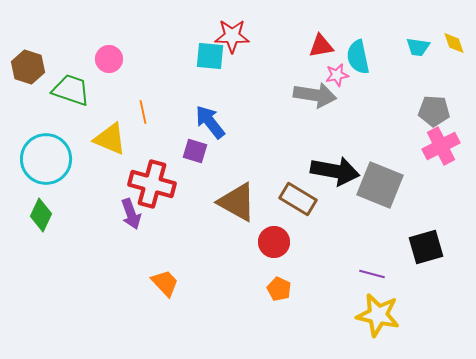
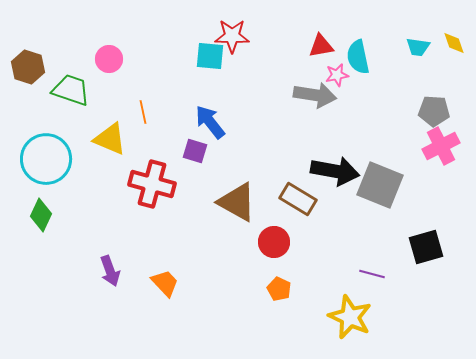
purple arrow: moved 21 px left, 57 px down
yellow star: moved 28 px left, 2 px down; rotated 12 degrees clockwise
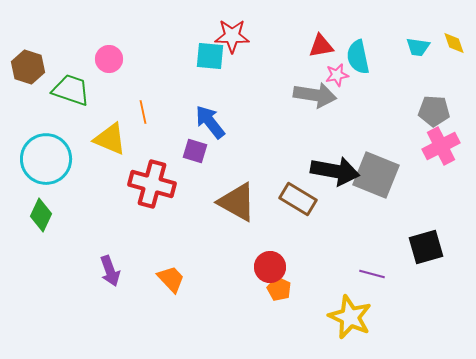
gray square: moved 4 px left, 10 px up
red circle: moved 4 px left, 25 px down
orange trapezoid: moved 6 px right, 4 px up
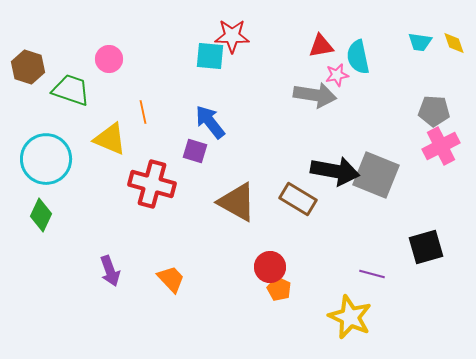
cyan trapezoid: moved 2 px right, 5 px up
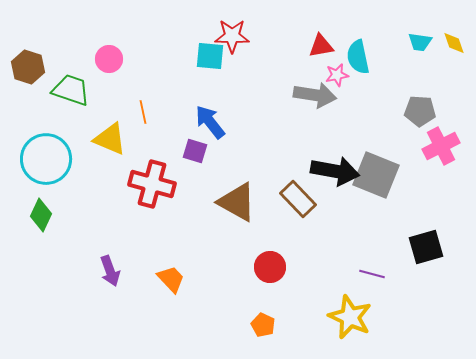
gray pentagon: moved 14 px left
brown rectangle: rotated 15 degrees clockwise
orange pentagon: moved 16 px left, 36 px down
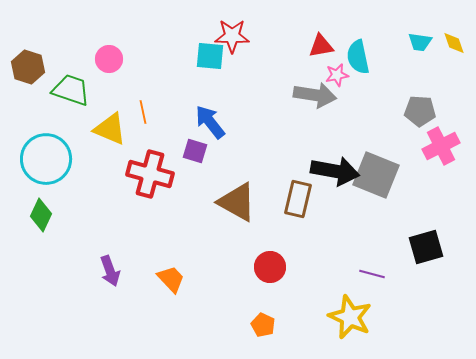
yellow triangle: moved 10 px up
red cross: moved 2 px left, 10 px up
brown rectangle: rotated 57 degrees clockwise
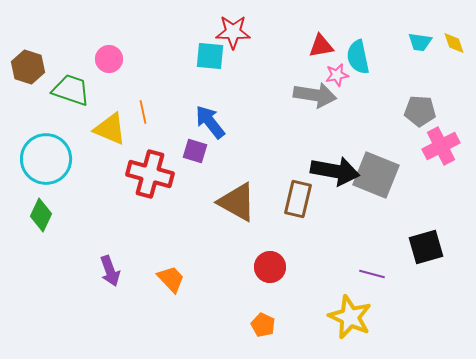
red star: moved 1 px right, 4 px up
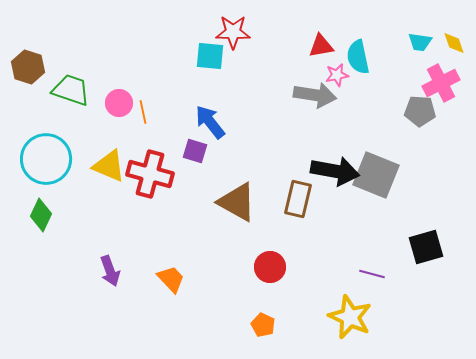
pink circle: moved 10 px right, 44 px down
yellow triangle: moved 1 px left, 37 px down
pink cross: moved 63 px up
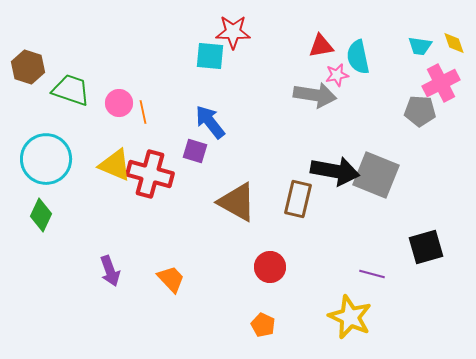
cyan trapezoid: moved 4 px down
yellow triangle: moved 6 px right, 1 px up
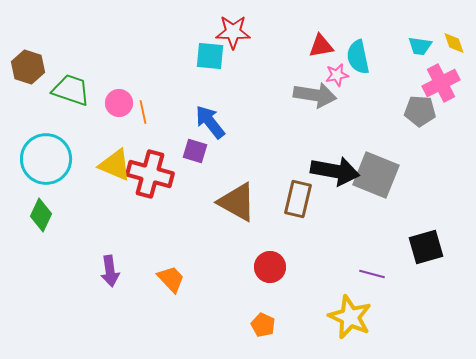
purple arrow: rotated 12 degrees clockwise
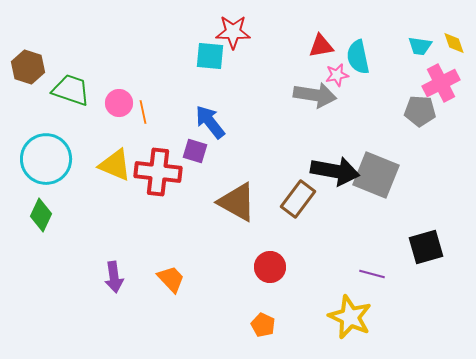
red cross: moved 8 px right, 2 px up; rotated 9 degrees counterclockwise
brown rectangle: rotated 24 degrees clockwise
purple arrow: moved 4 px right, 6 px down
